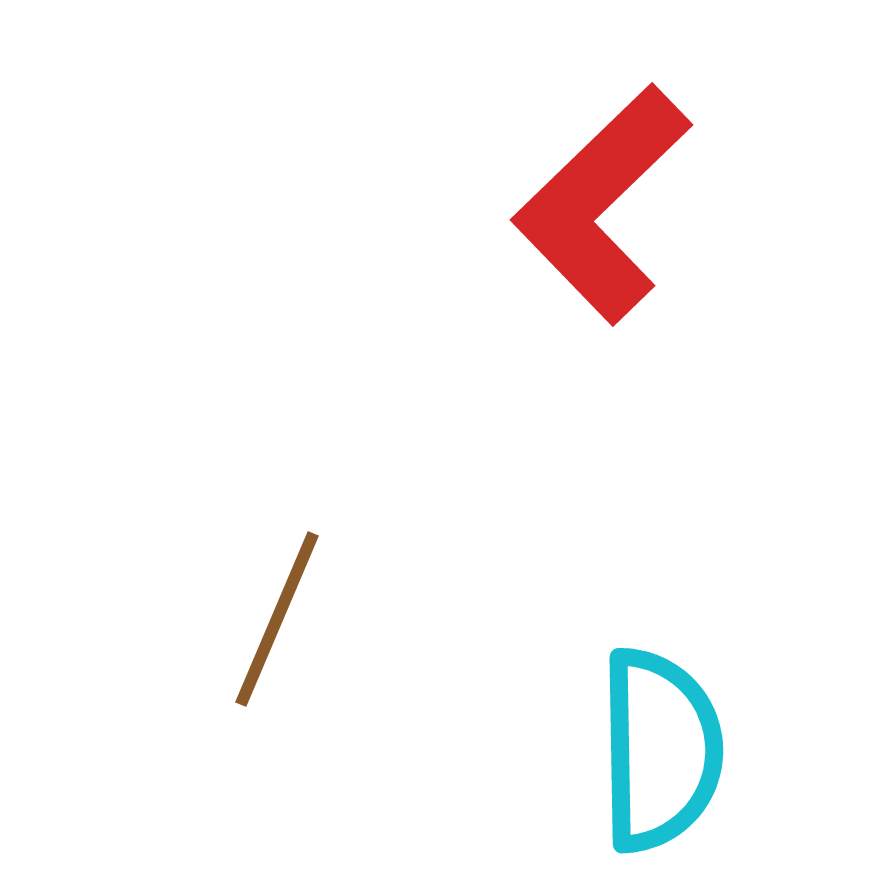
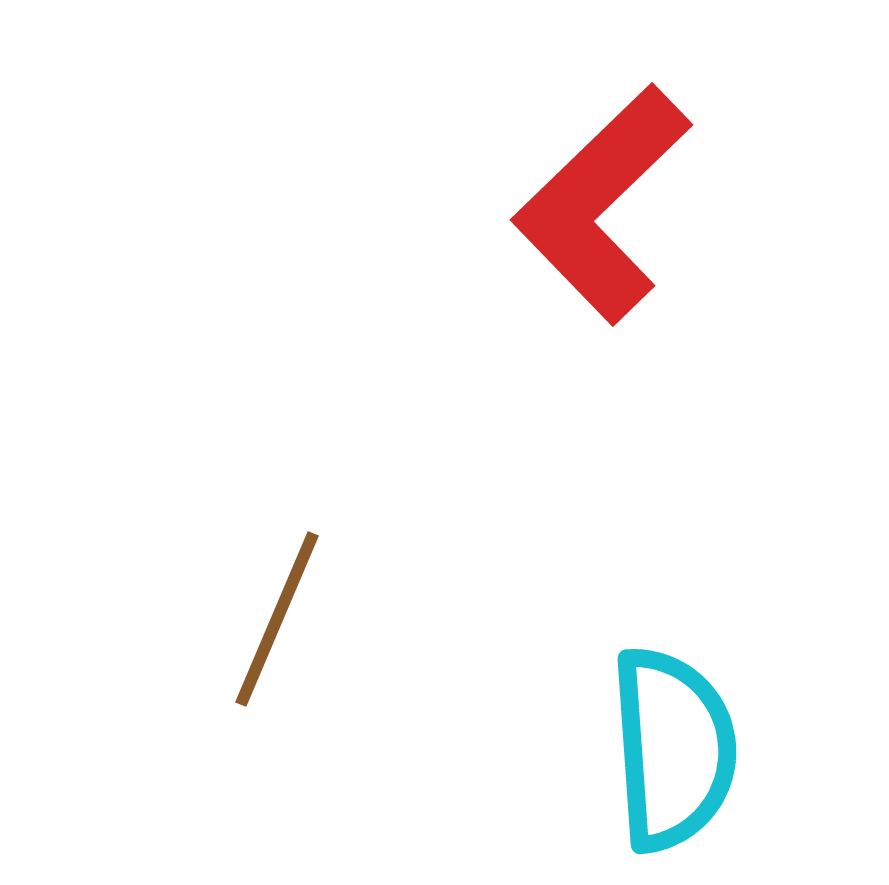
cyan semicircle: moved 13 px right, 1 px up; rotated 3 degrees counterclockwise
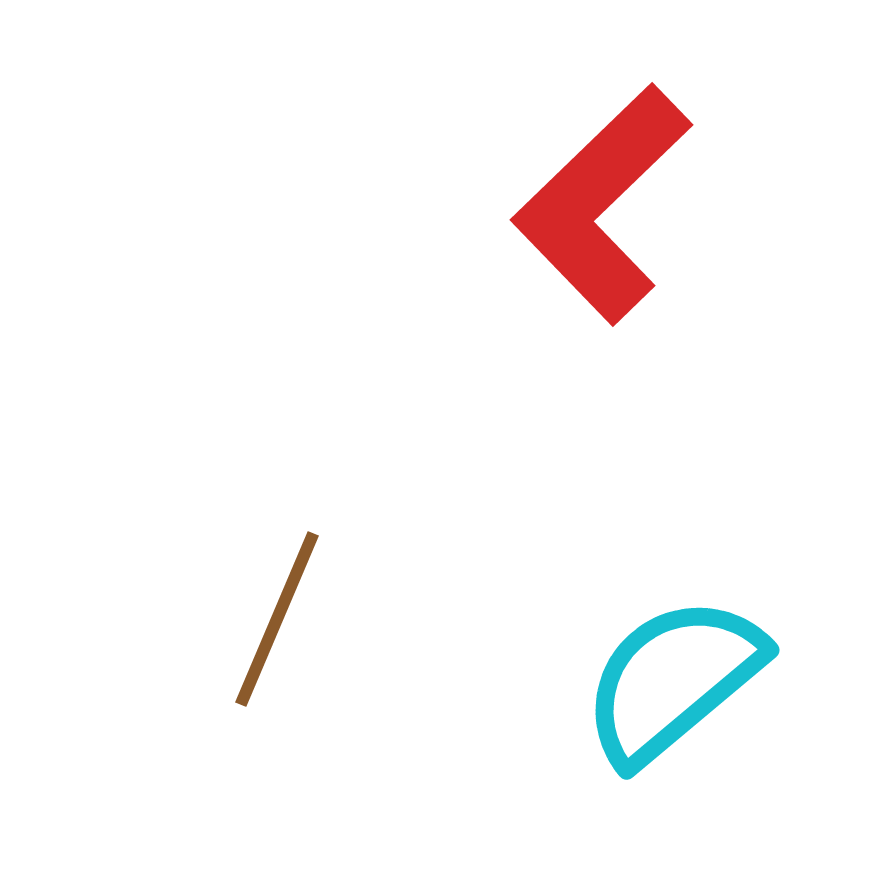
cyan semicircle: moved 69 px up; rotated 126 degrees counterclockwise
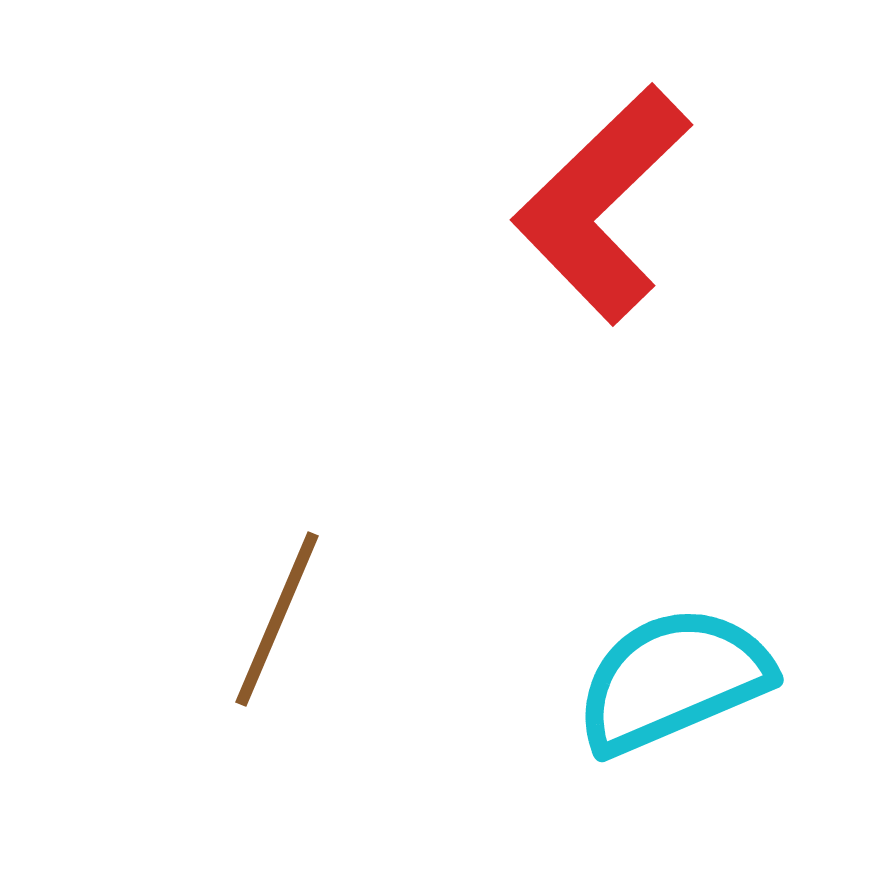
cyan semicircle: rotated 17 degrees clockwise
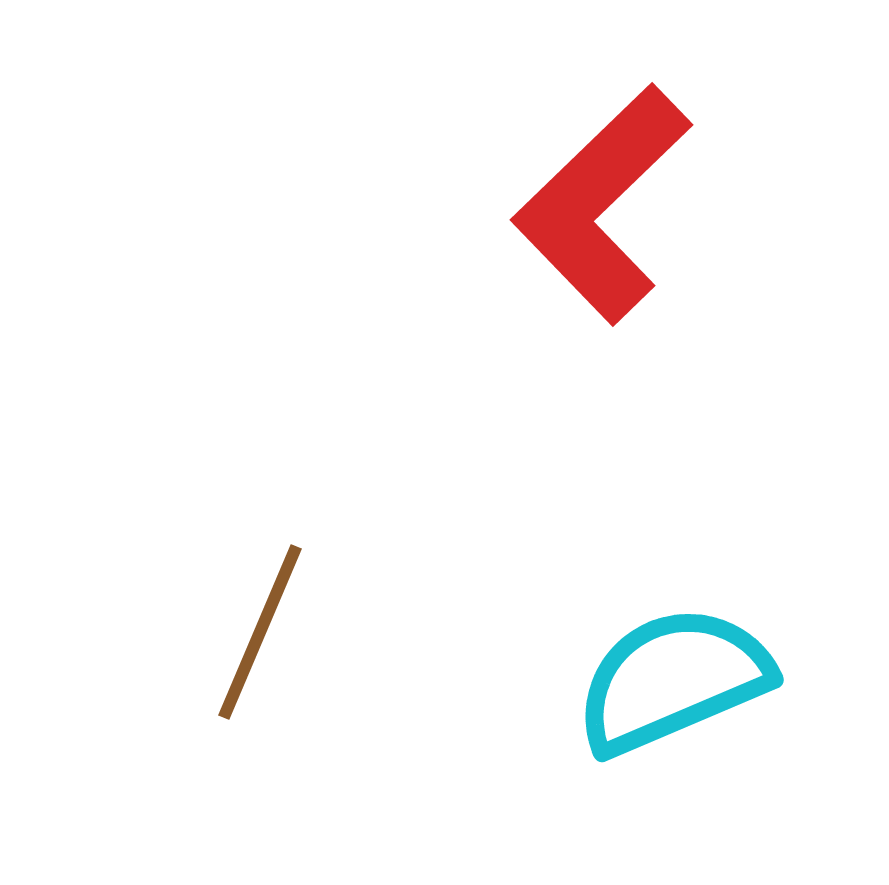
brown line: moved 17 px left, 13 px down
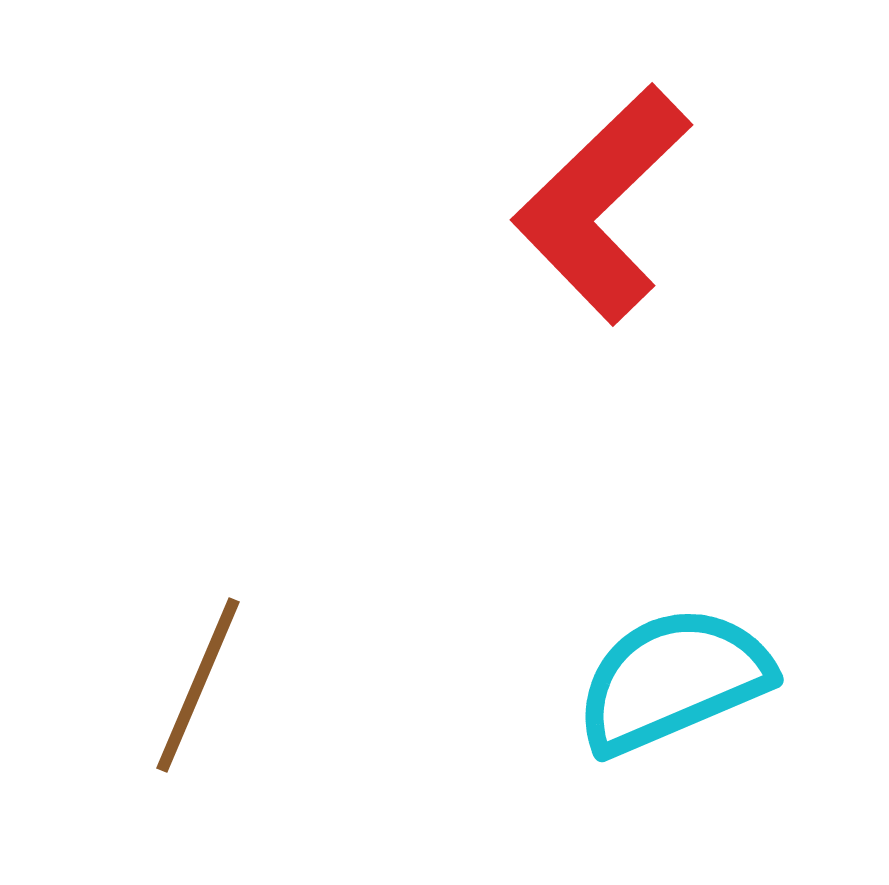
brown line: moved 62 px left, 53 px down
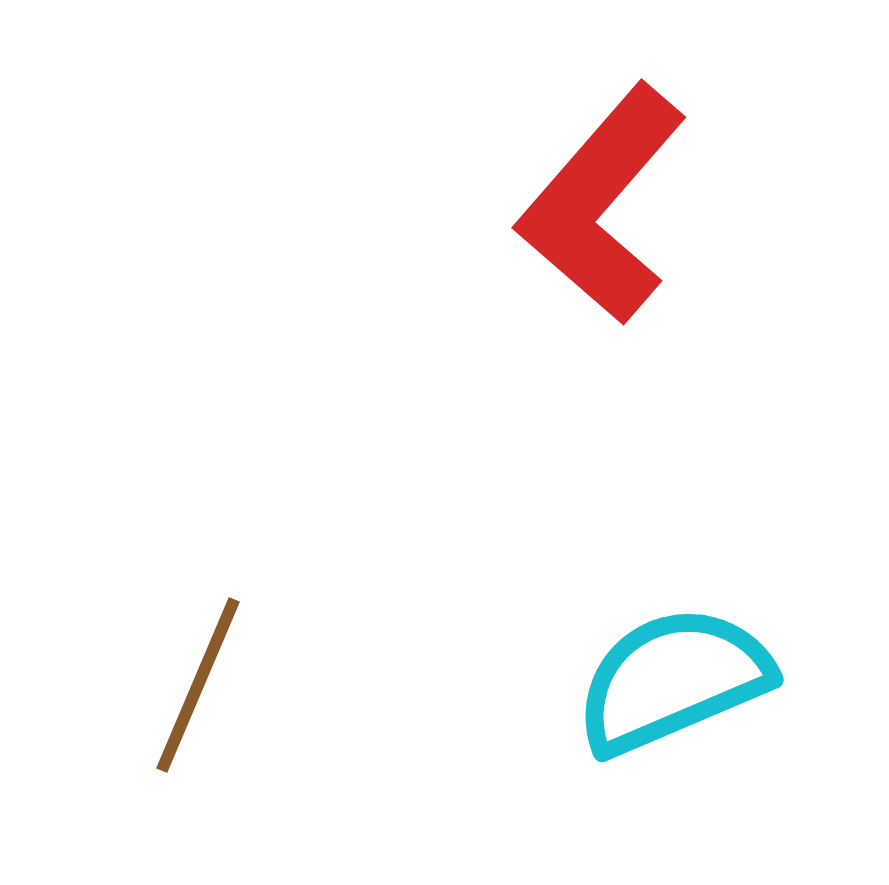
red L-shape: rotated 5 degrees counterclockwise
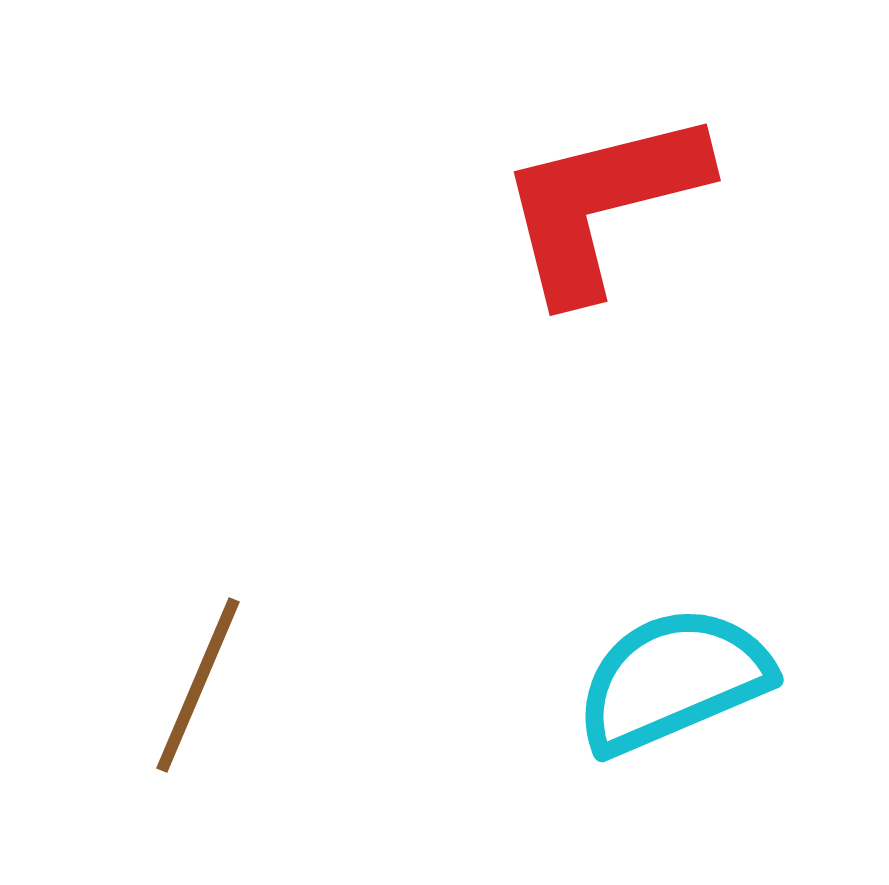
red L-shape: rotated 35 degrees clockwise
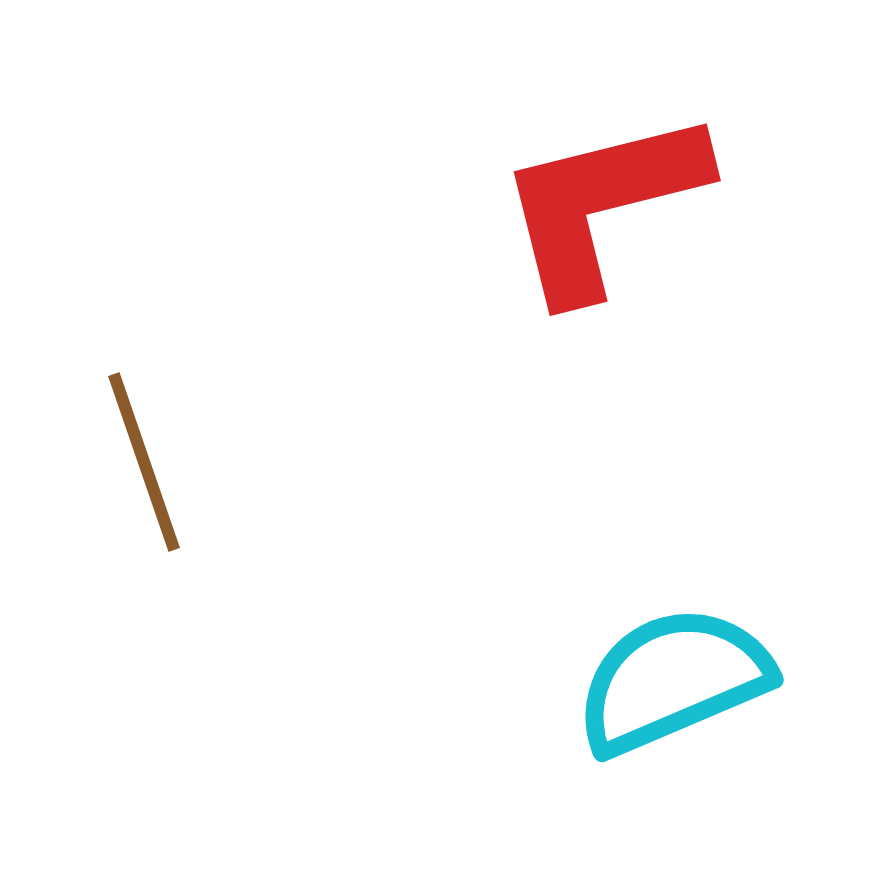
brown line: moved 54 px left, 223 px up; rotated 42 degrees counterclockwise
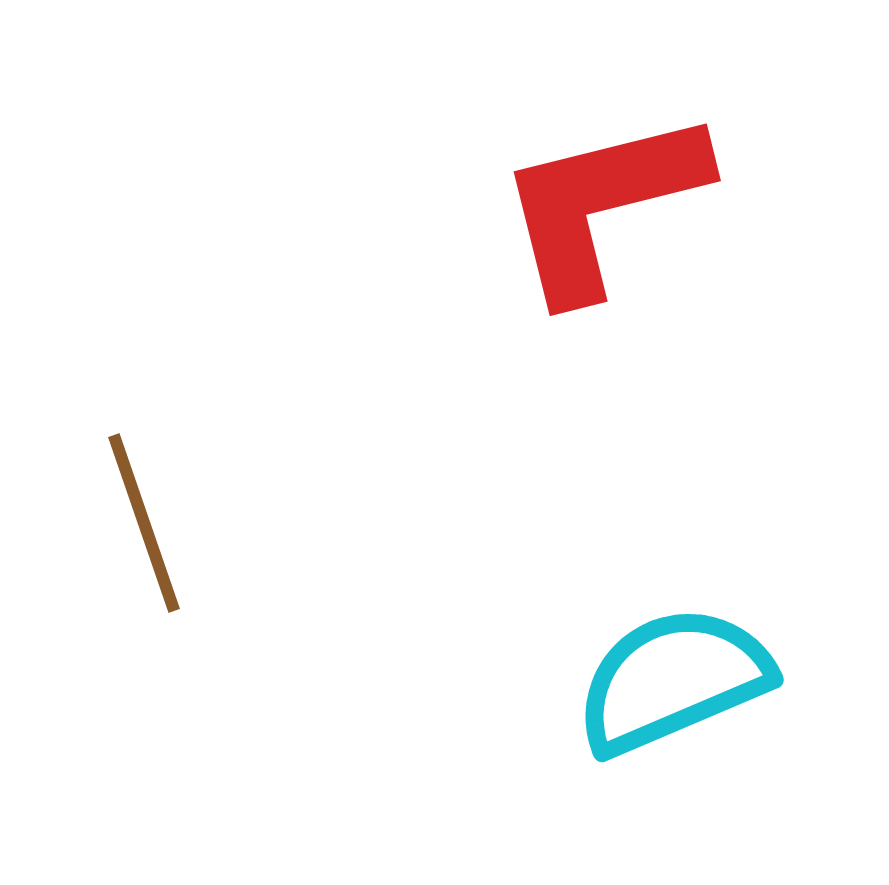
brown line: moved 61 px down
